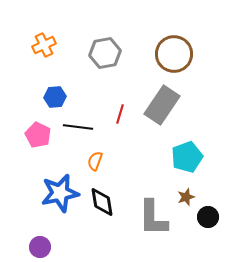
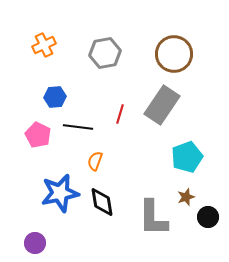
purple circle: moved 5 px left, 4 px up
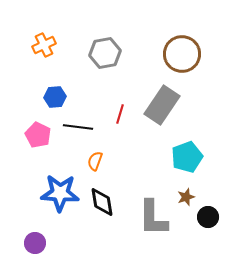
brown circle: moved 8 px right
blue star: rotated 15 degrees clockwise
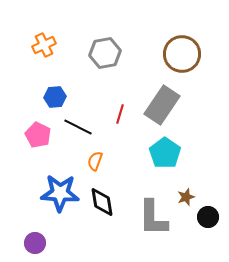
black line: rotated 20 degrees clockwise
cyan pentagon: moved 22 px left, 4 px up; rotated 16 degrees counterclockwise
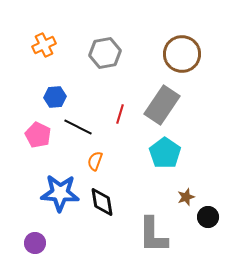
gray L-shape: moved 17 px down
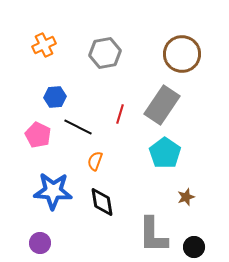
blue star: moved 7 px left, 2 px up
black circle: moved 14 px left, 30 px down
purple circle: moved 5 px right
